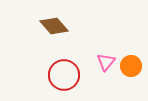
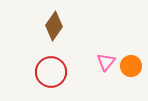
brown diamond: rotated 76 degrees clockwise
red circle: moved 13 px left, 3 px up
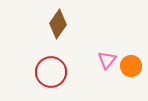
brown diamond: moved 4 px right, 2 px up
pink triangle: moved 1 px right, 2 px up
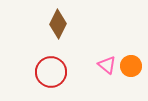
brown diamond: rotated 8 degrees counterclockwise
pink triangle: moved 5 px down; rotated 30 degrees counterclockwise
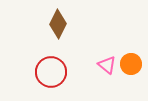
orange circle: moved 2 px up
